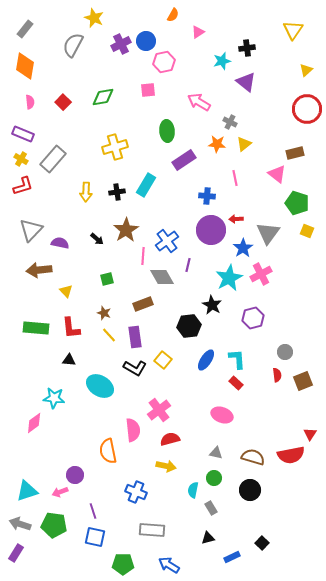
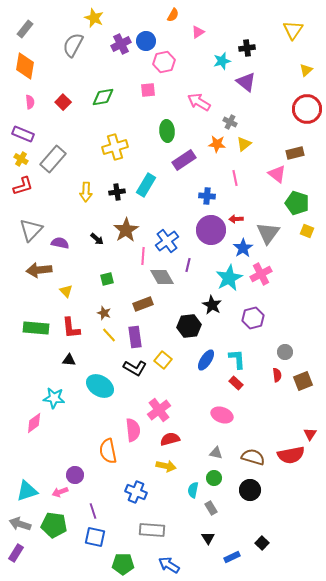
black triangle at (208, 538): rotated 48 degrees counterclockwise
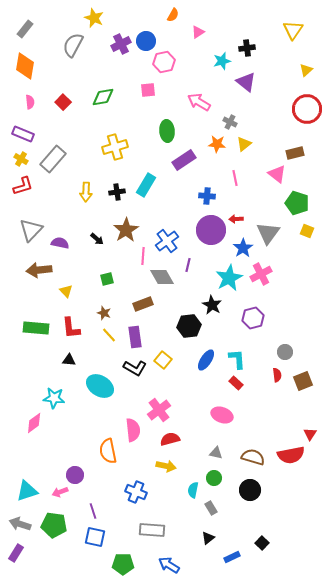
black triangle at (208, 538): rotated 24 degrees clockwise
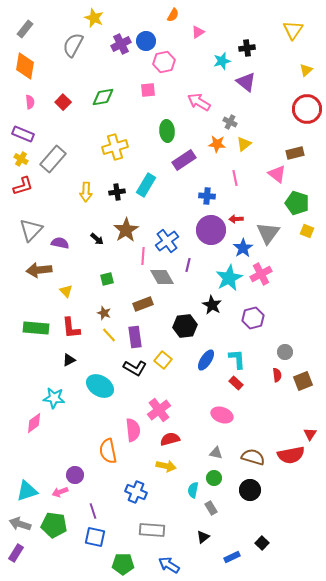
black hexagon at (189, 326): moved 4 px left
black triangle at (69, 360): rotated 32 degrees counterclockwise
black triangle at (208, 538): moved 5 px left, 1 px up
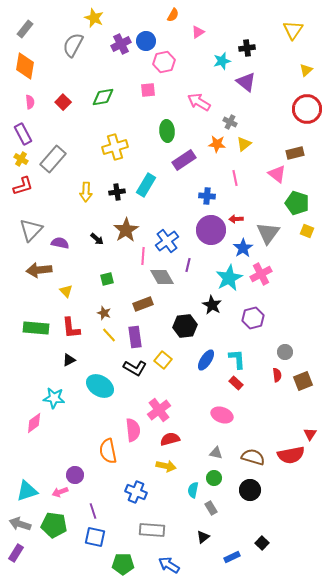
purple rectangle at (23, 134): rotated 40 degrees clockwise
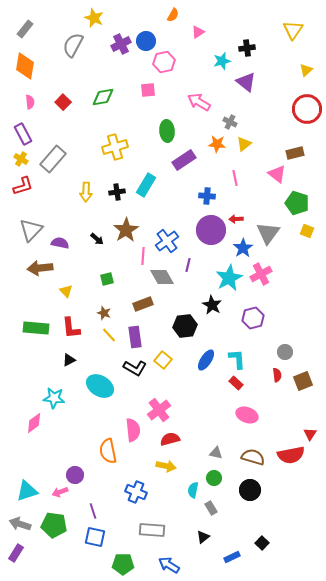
brown arrow at (39, 270): moved 1 px right, 2 px up
pink ellipse at (222, 415): moved 25 px right
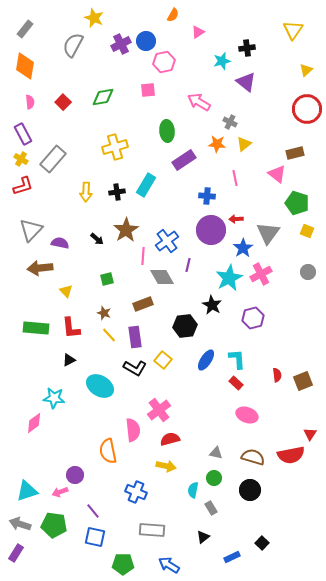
gray circle at (285, 352): moved 23 px right, 80 px up
purple line at (93, 511): rotated 21 degrees counterclockwise
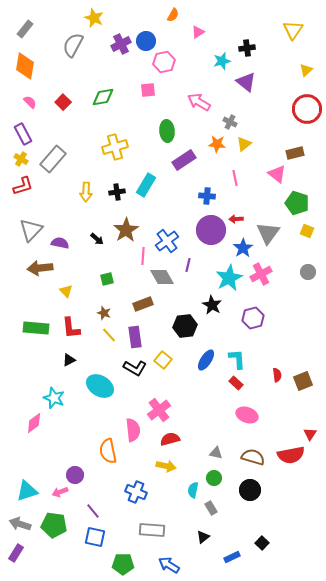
pink semicircle at (30, 102): rotated 40 degrees counterclockwise
cyan star at (54, 398): rotated 15 degrees clockwise
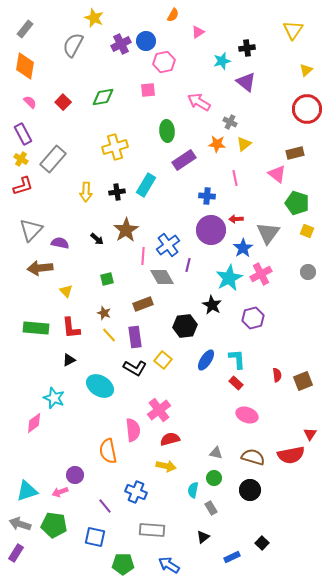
blue cross at (167, 241): moved 1 px right, 4 px down
purple line at (93, 511): moved 12 px right, 5 px up
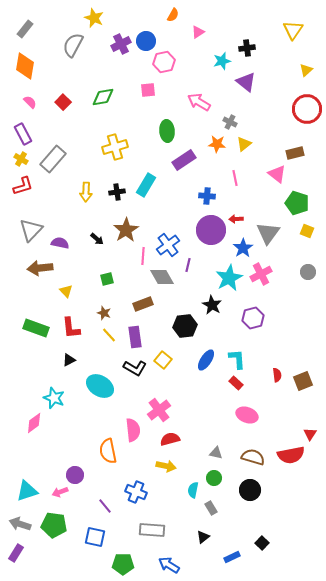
green rectangle at (36, 328): rotated 15 degrees clockwise
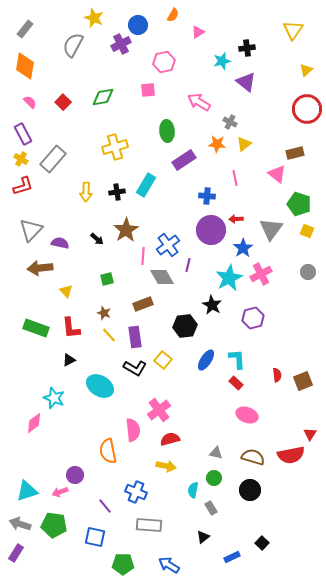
blue circle at (146, 41): moved 8 px left, 16 px up
green pentagon at (297, 203): moved 2 px right, 1 px down
gray triangle at (268, 233): moved 3 px right, 4 px up
gray rectangle at (152, 530): moved 3 px left, 5 px up
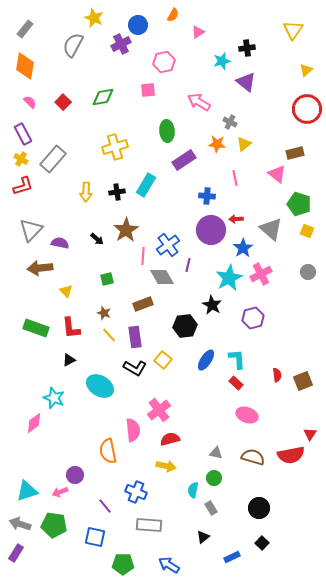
gray triangle at (271, 229): rotated 25 degrees counterclockwise
black circle at (250, 490): moved 9 px right, 18 px down
